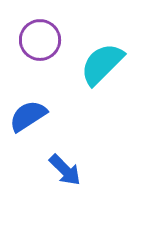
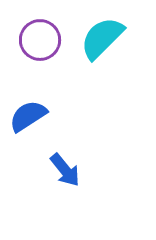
cyan semicircle: moved 26 px up
blue arrow: rotated 6 degrees clockwise
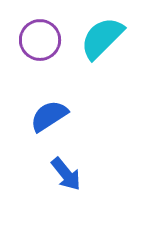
blue semicircle: moved 21 px right
blue arrow: moved 1 px right, 4 px down
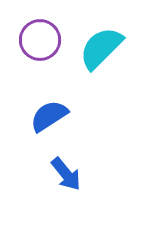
cyan semicircle: moved 1 px left, 10 px down
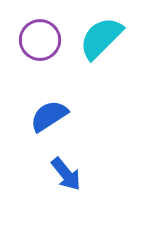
cyan semicircle: moved 10 px up
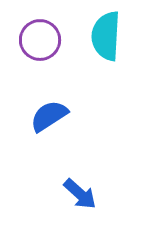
cyan semicircle: moved 5 px right, 2 px up; rotated 42 degrees counterclockwise
blue arrow: moved 14 px right, 20 px down; rotated 9 degrees counterclockwise
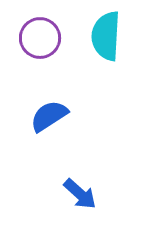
purple circle: moved 2 px up
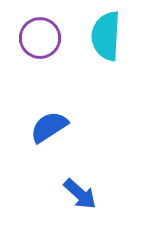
blue semicircle: moved 11 px down
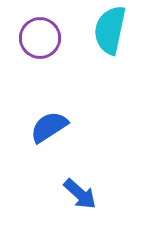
cyan semicircle: moved 4 px right, 6 px up; rotated 9 degrees clockwise
